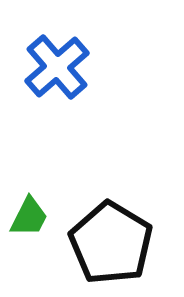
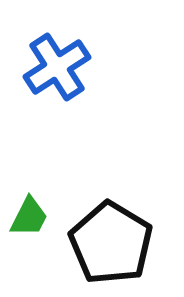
blue cross: rotated 8 degrees clockwise
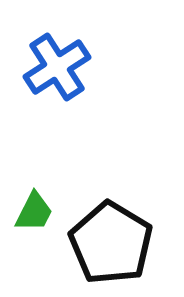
green trapezoid: moved 5 px right, 5 px up
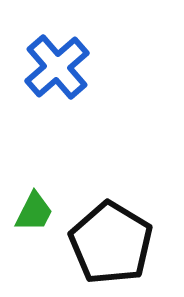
blue cross: rotated 8 degrees counterclockwise
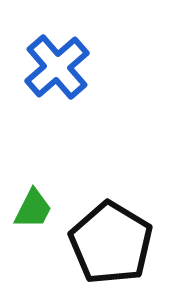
green trapezoid: moved 1 px left, 3 px up
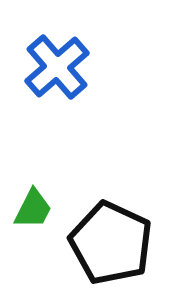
black pentagon: rotated 6 degrees counterclockwise
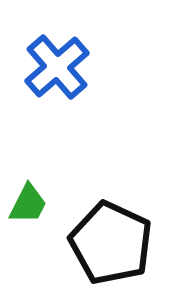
green trapezoid: moved 5 px left, 5 px up
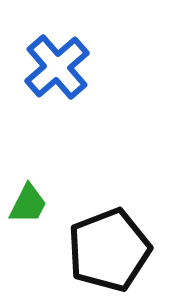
black pentagon: moved 2 px left, 7 px down; rotated 26 degrees clockwise
